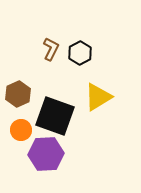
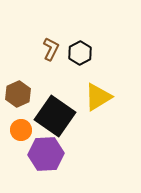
black square: rotated 15 degrees clockwise
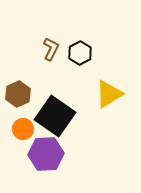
yellow triangle: moved 11 px right, 3 px up
orange circle: moved 2 px right, 1 px up
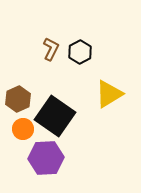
black hexagon: moved 1 px up
brown hexagon: moved 5 px down
purple hexagon: moved 4 px down
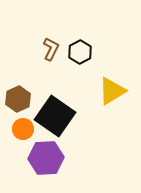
yellow triangle: moved 3 px right, 3 px up
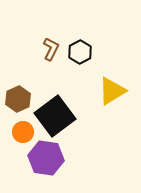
black square: rotated 18 degrees clockwise
orange circle: moved 3 px down
purple hexagon: rotated 12 degrees clockwise
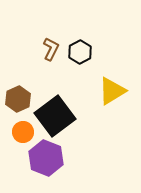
purple hexagon: rotated 12 degrees clockwise
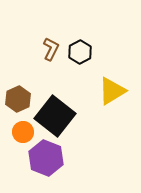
black square: rotated 15 degrees counterclockwise
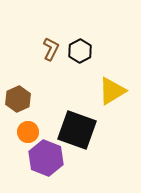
black hexagon: moved 1 px up
black square: moved 22 px right, 14 px down; rotated 18 degrees counterclockwise
orange circle: moved 5 px right
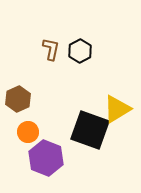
brown L-shape: rotated 15 degrees counterclockwise
yellow triangle: moved 5 px right, 18 px down
black square: moved 13 px right
